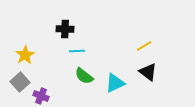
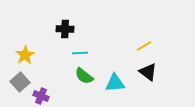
cyan line: moved 3 px right, 2 px down
cyan triangle: rotated 20 degrees clockwise
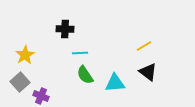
green semicircle: moved 1 px right, 1 px up; rotated 18 degrees clockwise
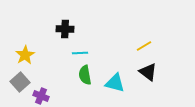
green semicircle: rotated 24 degrees clockwise
cyan triangle: rotated 20 degrees clockwise
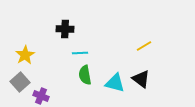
black triangle: moved 7 px left, 7 px down
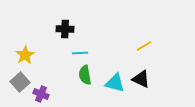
black triangle: rotated 12 degrees counterclockwise
purple cross: moved 2 px up
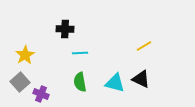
green semicircle: moved 5 px left, 7 px down
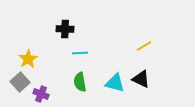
yellow star: moved 3 px right, 4 px down
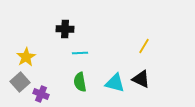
yellow line: rotated 28 degrees counterclockwise
yellow star: moved 2 px left, 2 px up
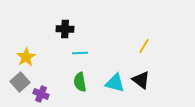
black triangle: moved 1 px down; rotated 12 degrees clockwise
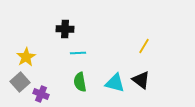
cyan line: moved 2 px left
